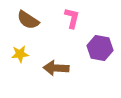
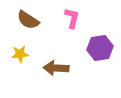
purple hexagon: rotated 20 degrees counterclockwise
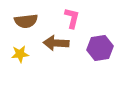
brown semicircle: moved 2 px left, 1 px down; rotated 40 degrees counterclockwise
brown arrow: moved 25 px up
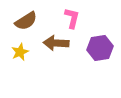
brown semicircle: rotated 25 degrees counterclockwise
yellow star: moved 2 px up; rotated 18 degrees counterclockwise
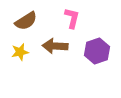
brown arrow: moved 1 px left, 3 px down
purple hexagon: moved 3 px left, 3 px down; rotated 10 degrees counterclockwise
yellow star: rotated 12 degrees clockwise
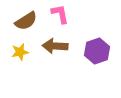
pink L-shape: moved 12 px left, 4 px up; rotated 25 degrees counterclockwise
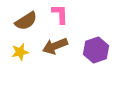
pink L-shape: rotated 10 degrees clockwise
brown arrow: rotated 25 degrees counterclockwise
purple hexagon: moved 1 px left, 1 px up
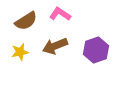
pink L-shape: rotated 55 degrees counterclockwise
